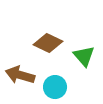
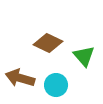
brown arrow: moved 3 px down
cyan circle: moved 1 px right, 2 px up
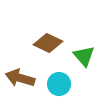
cyan circle: moved 3 px right, 1 px up
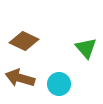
brown diamond: moved 24 px left, 2 px up
green triangle: moved 2 px right, 8 px up
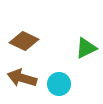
green triangle: rotated 45 degrees clockwise
brown arrow: moved 2 px right
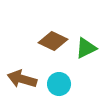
brown diamond: moved 29 px right
brown arrow: moved 1 px down
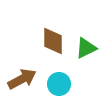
brown diamond: rotated 64 degrees clockwise
brown arrow: rotated 136 degrees clockwise
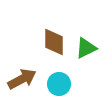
brown diamond: moved 1 px right, 1 px down
